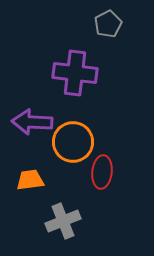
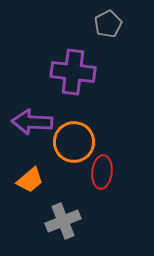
purple cross: moved 2 px left, 1 px up
orange circle: moved 1 px right
orange trapezoid: rotated 148 degrees clockwise
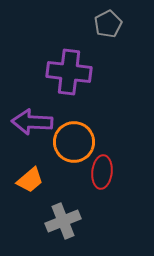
purple cross: moved 4 px left
